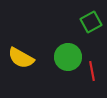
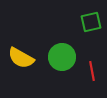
green square: rotated 15 degrees clockwise
green circle: moved 6 px left
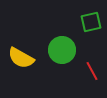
green circle: moved 7 px up
red line: rotated 18 degrees counterclockwise
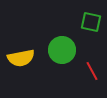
green square: rotated 25 degrees clockwise
yellow semicircle: rotated 40 degrees counterclockwise
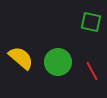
green circle: moved 4 px left, 12 px down
yellow semicircle: rotated 128 degrees counterclockwise
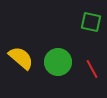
red line: moved 2 px up
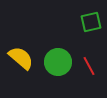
green square: rotated 25 degrees counterclockwise
red line: moved 3 px left, 3 px up
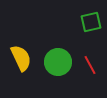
yellow semicircle: rotated 24 degrees clockwise
red line: moved 1 px right, 1 px up
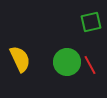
yellow semicircle: moved 1 px left, 1 px down
green circle: moved 9 px right
